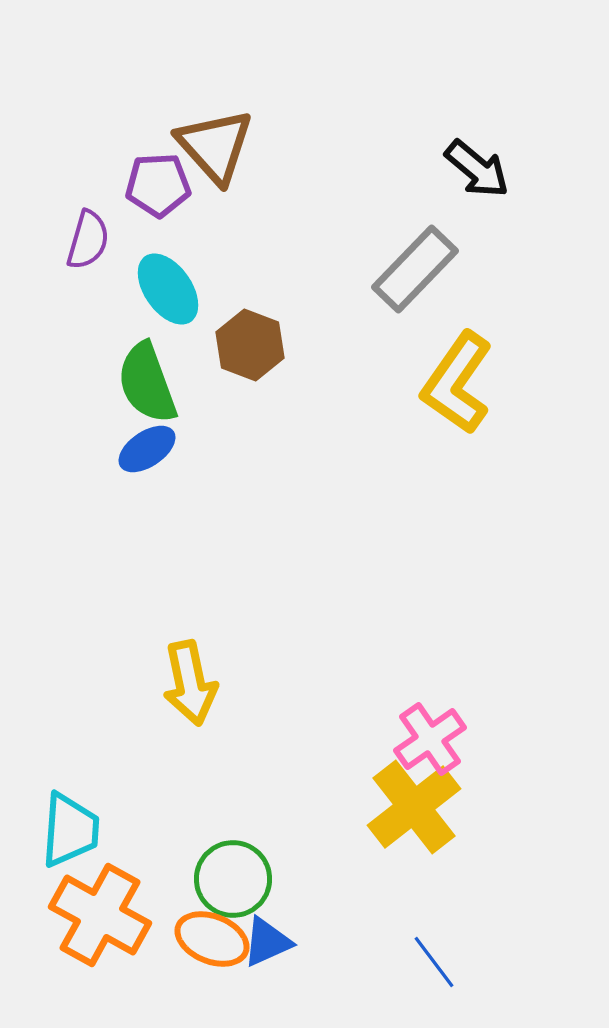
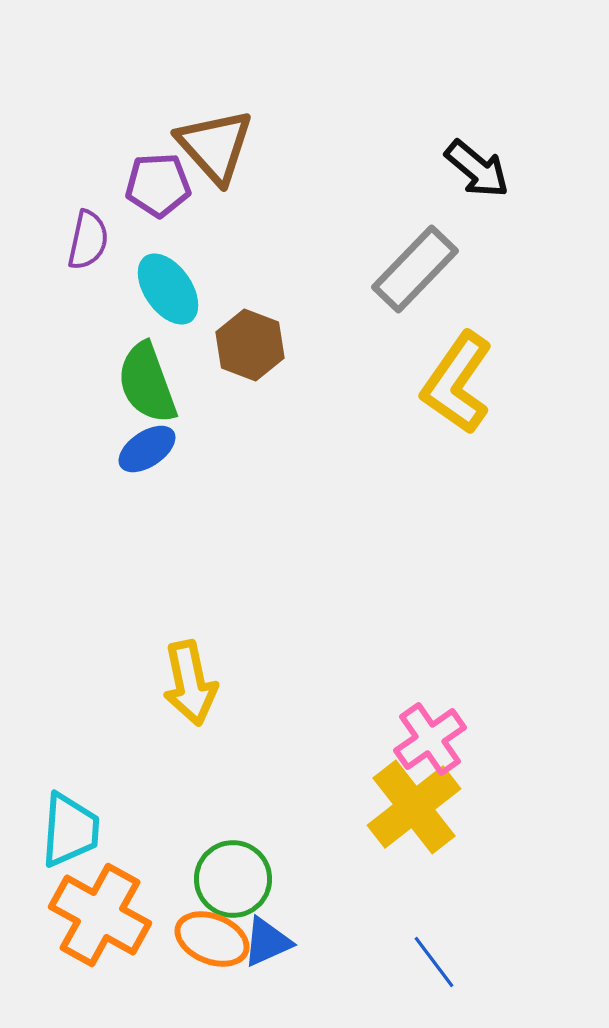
purple semicircle: rotated 4 degrees counterclockwise
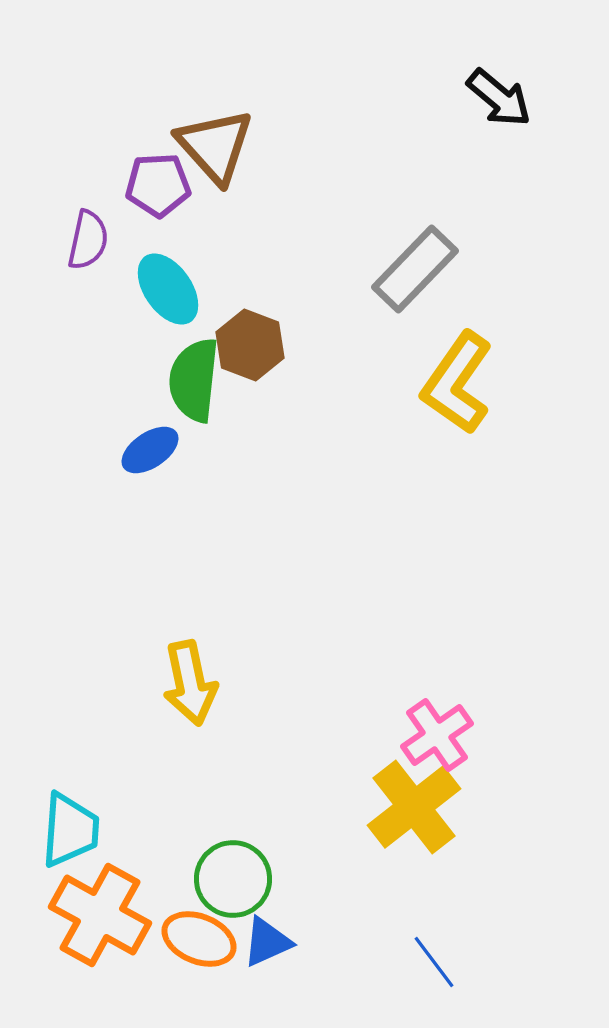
black arrow: moved 22 px right, 71 px up
green semicircle: moved 47 px right, 3 px up; rotated 26 degrees clockwise
blue ellipse: moved 3 px right, 1 px down
pink cross: moved 7 px right, 4 px up
orange ellipse: moved 13 px left
